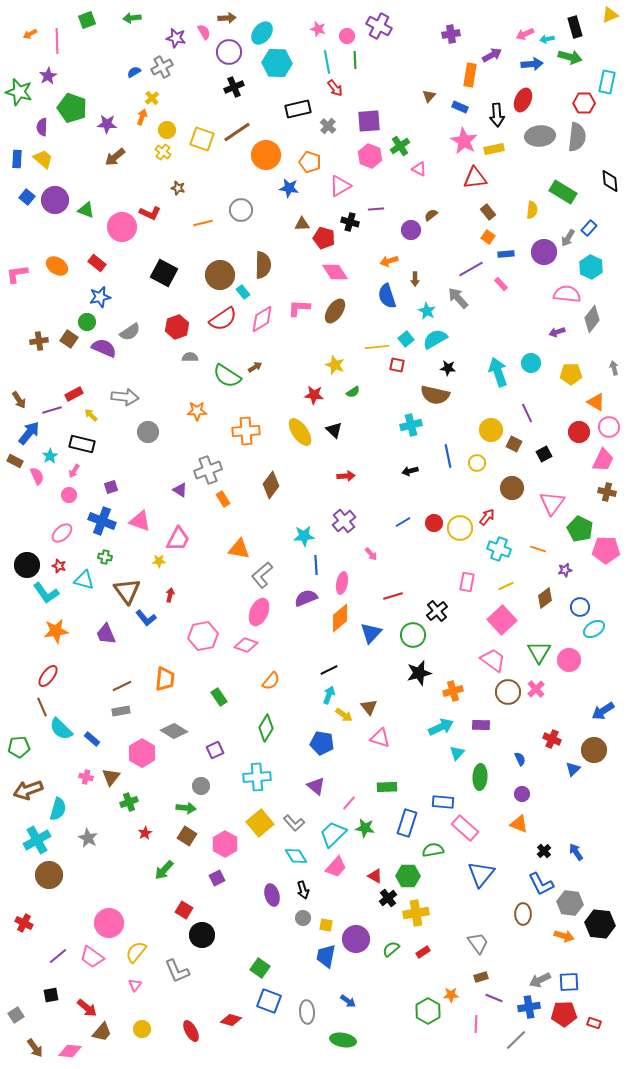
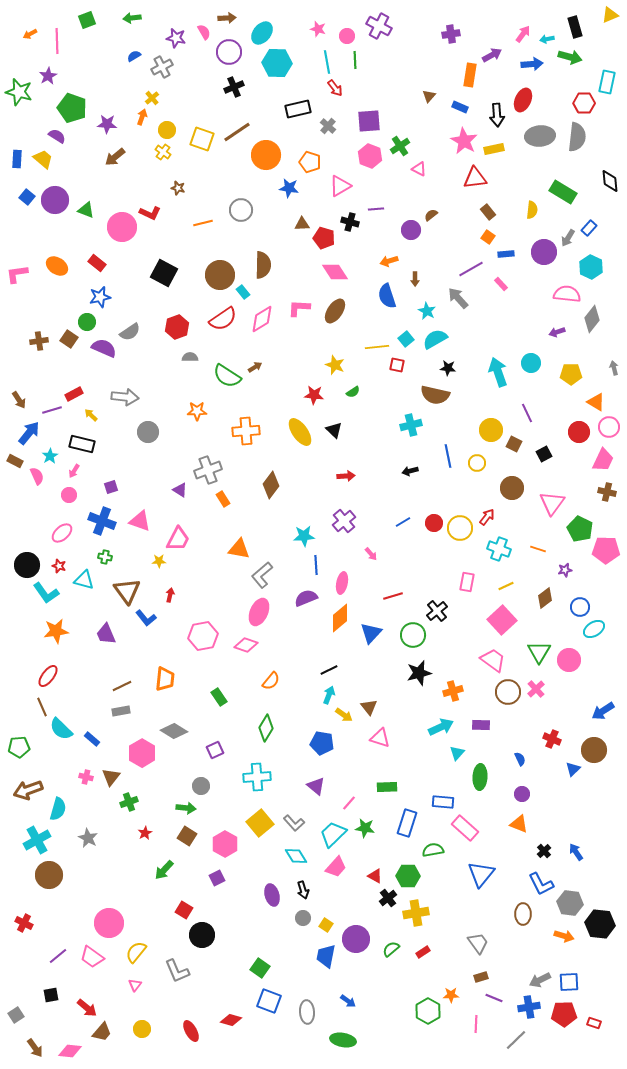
pink arrow at (525, 34): moved 2 px left; rotated 150 degrees clockwise
blue semicircle at (134, 72): moved 16 px up
purple semicircle at (42, 127): moved 15 px right, 9 px down; rotated 120 degrees clockwise
yellow square at (326, 925): rotated 24 degrees clockwise
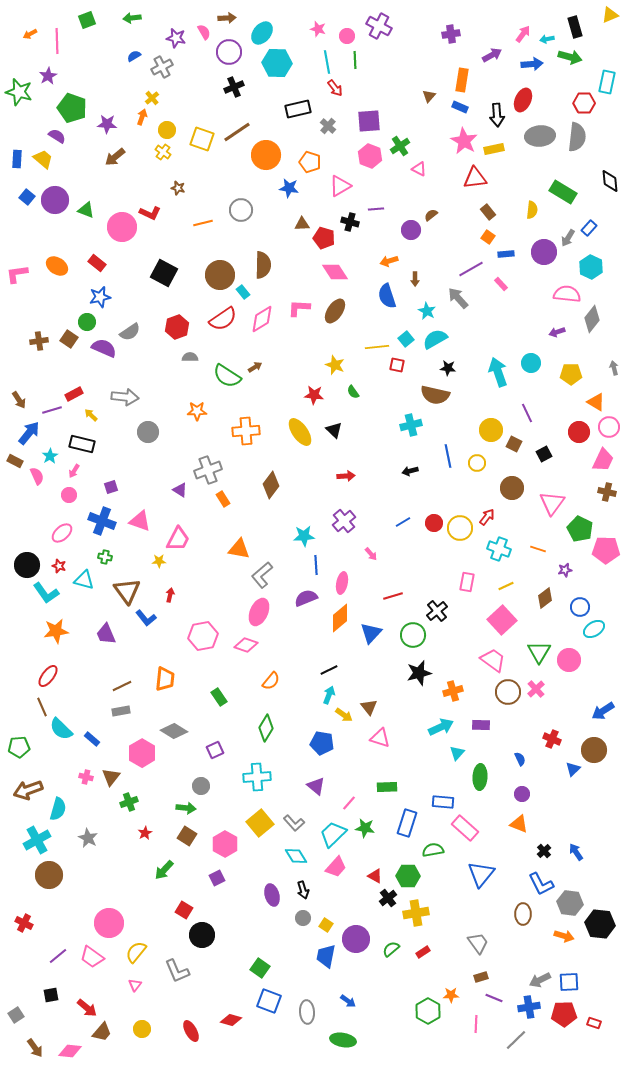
orange rectangle at (470, 75): moved 8 px left, 5 px down
green semicircle at (353, 392): rotated 88 degrees clockwise
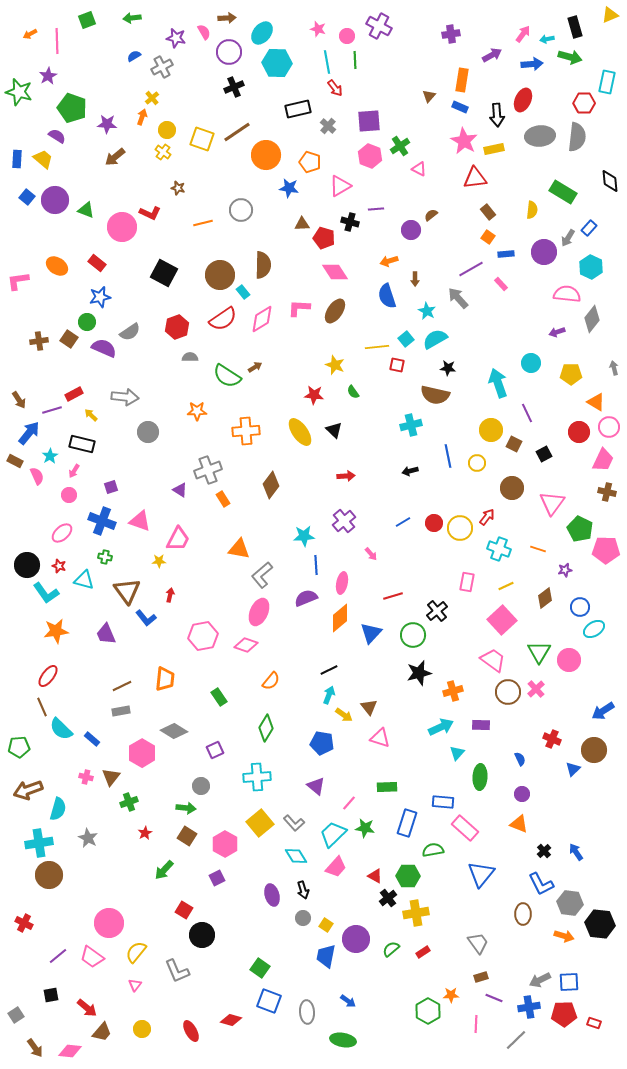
pink L-shape at (17, 274): moved 1 px right, 7 px down
cyan arrow at (498, 372): moved 11 px down
cyan cross at (37, 840): moved 2 px right, 3 px down; rotated 20 degrees clockwise
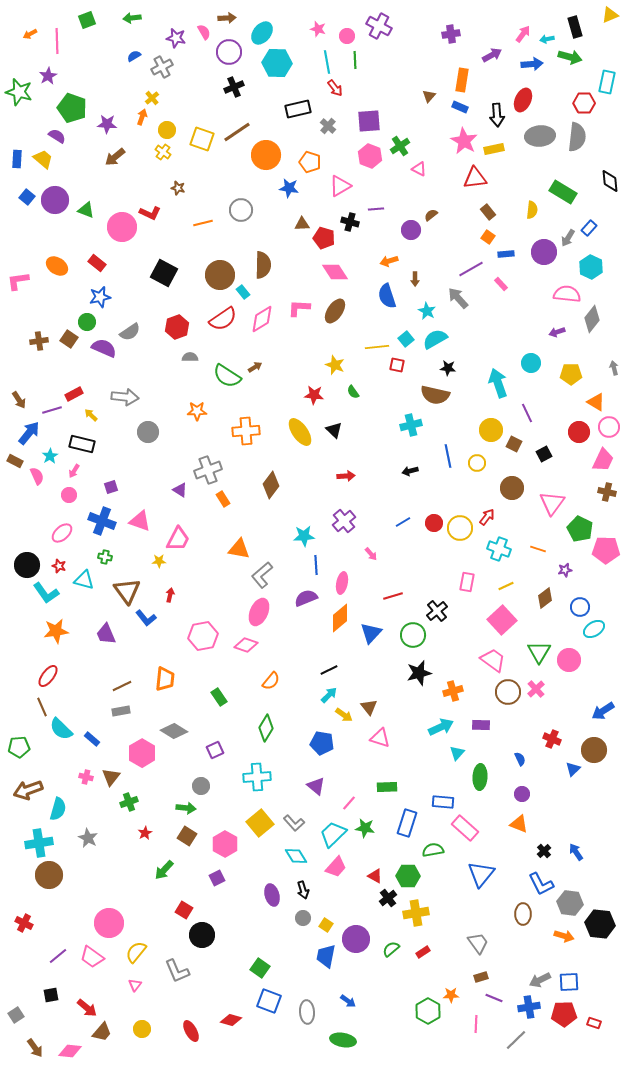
cyan arrow at (329, 695): rotated 24 degrees clockwise
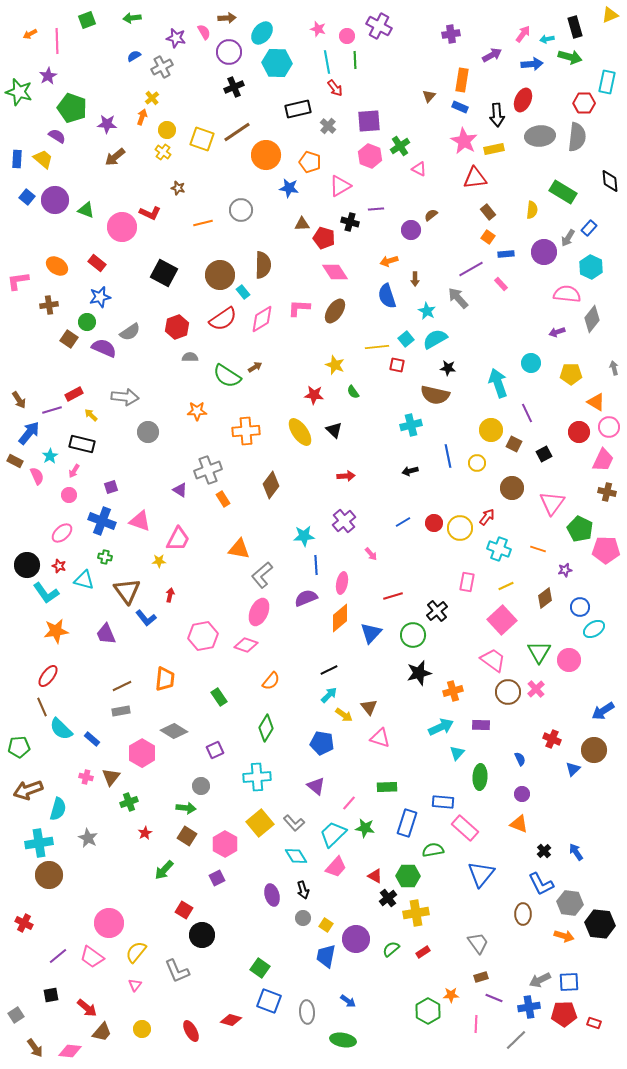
brown cross at (39, 341): moved 10 px right, 36 px up
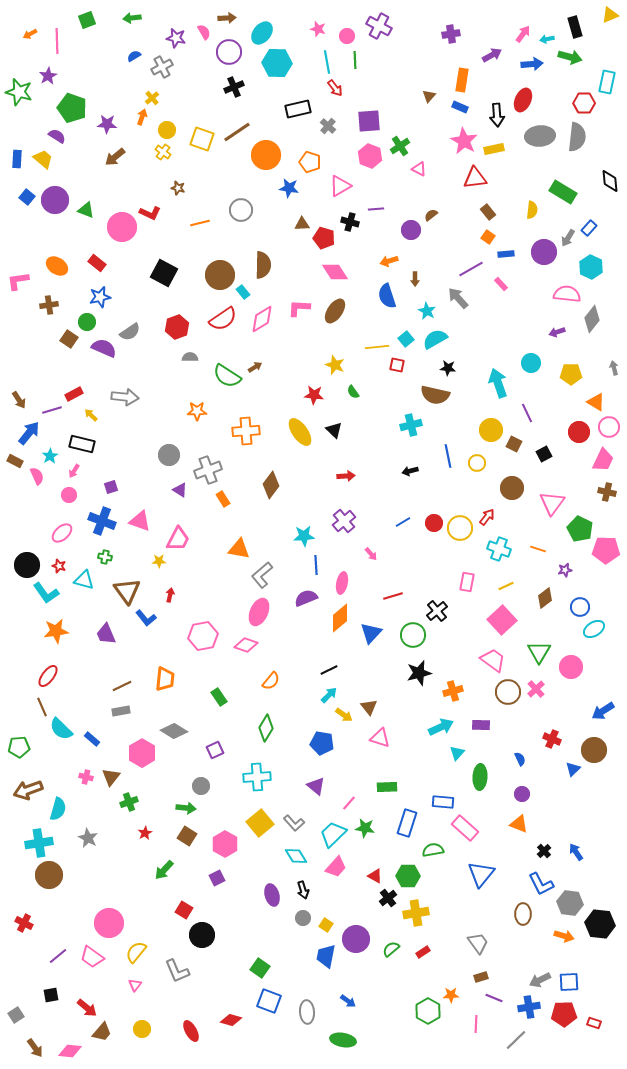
orange line at (203, 223): moved 3 px left
gray circle at (148, 432): moved 21 px right, 23 px down
pink circle at (569, 660): moved 2 px right, 7 px down
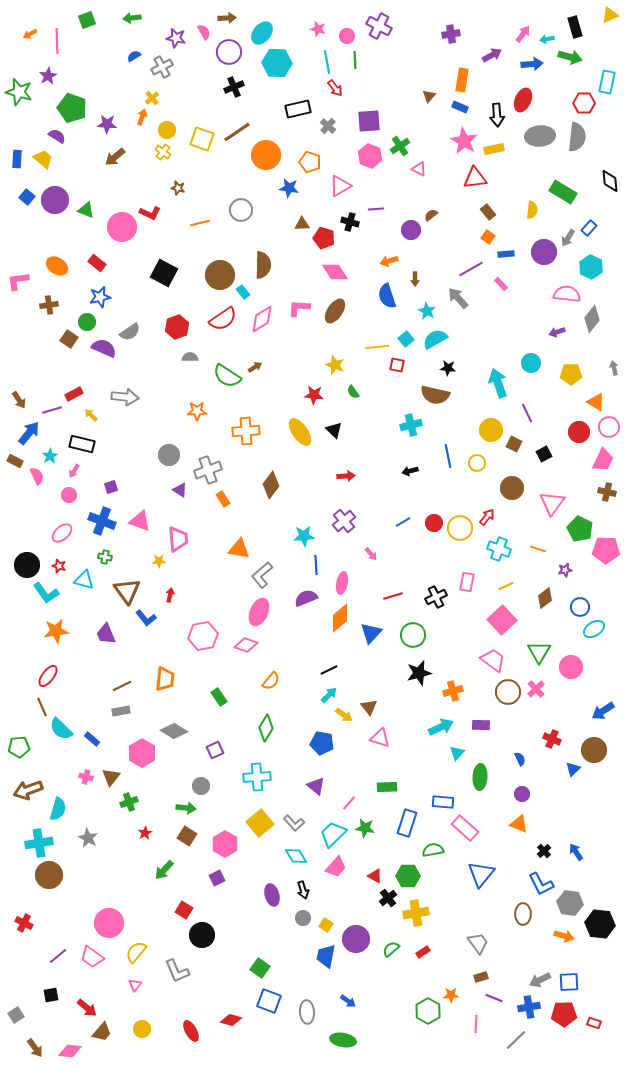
pink trapezoid at (178, 539): rotated 32 degrees counterclockwise
black cross at (437, 611): moved 1 px left, 14 px up; rotated 15 degrees clockwise
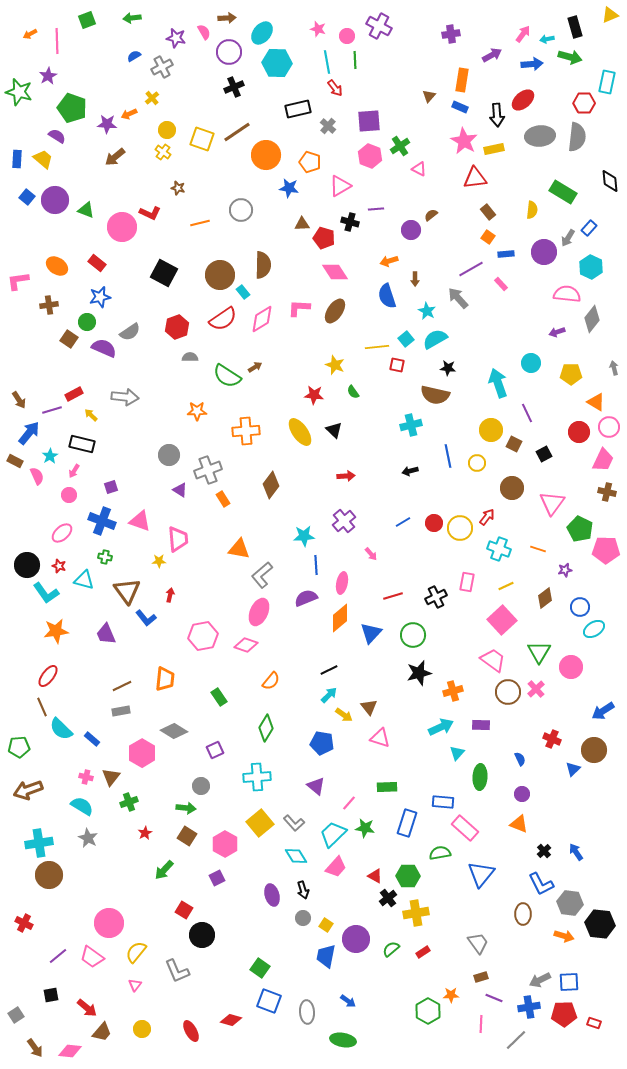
red ellipse at (523, 100): rotated 25 degrees clockwise
orange arrow at (142, 117): moved 13 px left, 3 px up; rotated 133 degrees counterclockwise
cyan semicircle at (58, 809): moved 24 px right, 3 px up; rotated 75 degrees counterclockwise
green semicircle at (433, 850): moved 7 px right, 3 px down
pink line at (476, 1024): moved 5 px right
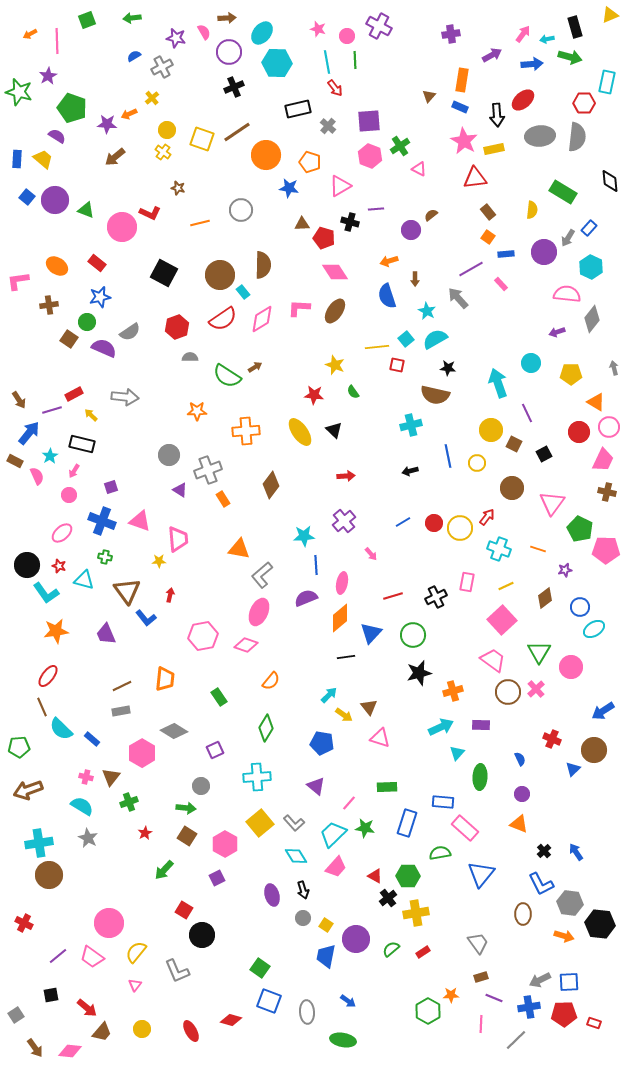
black line at (329, 670): moved 17 px right, 13 px up; rotated 18 degrees clockwise
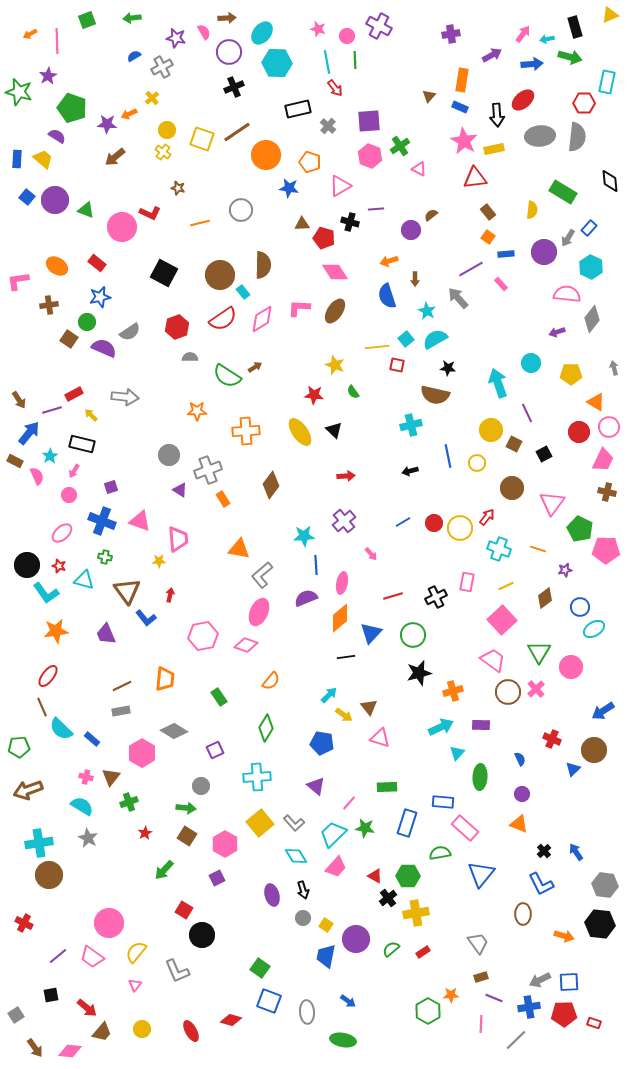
gray hexagon at (570, 903): moved 35 px right, 18 px up
